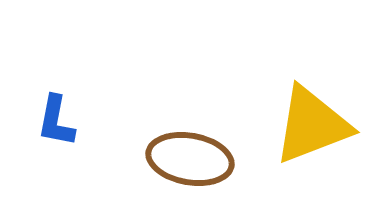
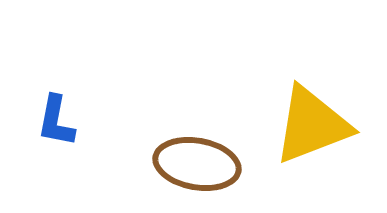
brown ellipse: moved 7 px right, 5 px down
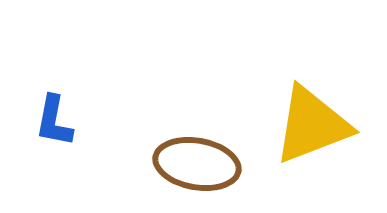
blue L-shape: moved 2 px left
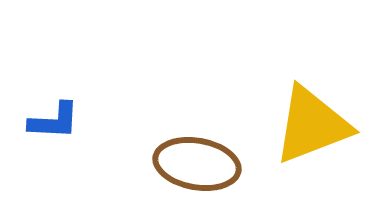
blue L-shape: rotated 98 degrees counterclockwise
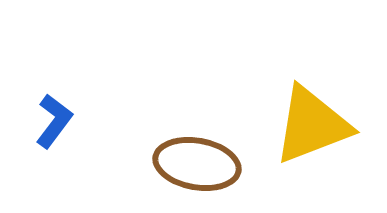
blue L-shape: rotated 56 degrees counterclockwise
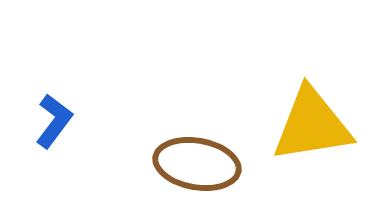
yellow triangle: rotated 12 degrees clockwise
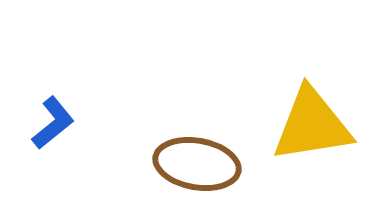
blue L-shape: moved 1 px left, 2 px down; rotated 14 degrees clockwise
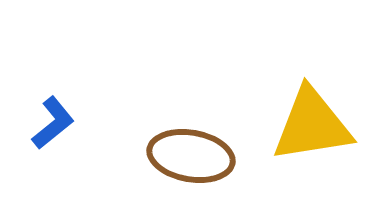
brown ellipse: moved 6 px left, 8 px up
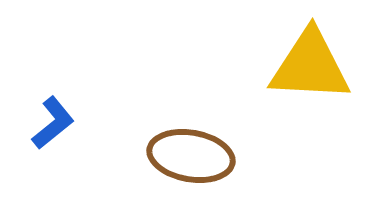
yellow triangle: moved 2 px left, 59 px up; rotated 12 degrees clockwise
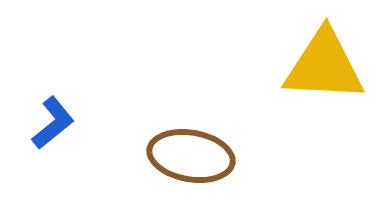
yellow triangle: moved 14 px right
